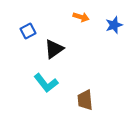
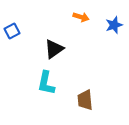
blue square: moved 16 px left
cyan L-shape: rotated 50 degrees clockwise
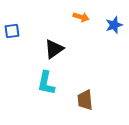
blue square: rotated 21 degrees clockwise
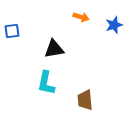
black triangle: rotated 25 degrees clockwise
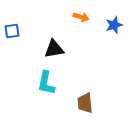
brown trapezoid: moved 3 px down
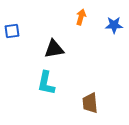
orange arrow: rotated 91 degrees counterclockwise
blue star: rotated 18 degrees clockwise
brown trapezoid: moved 5 px right
